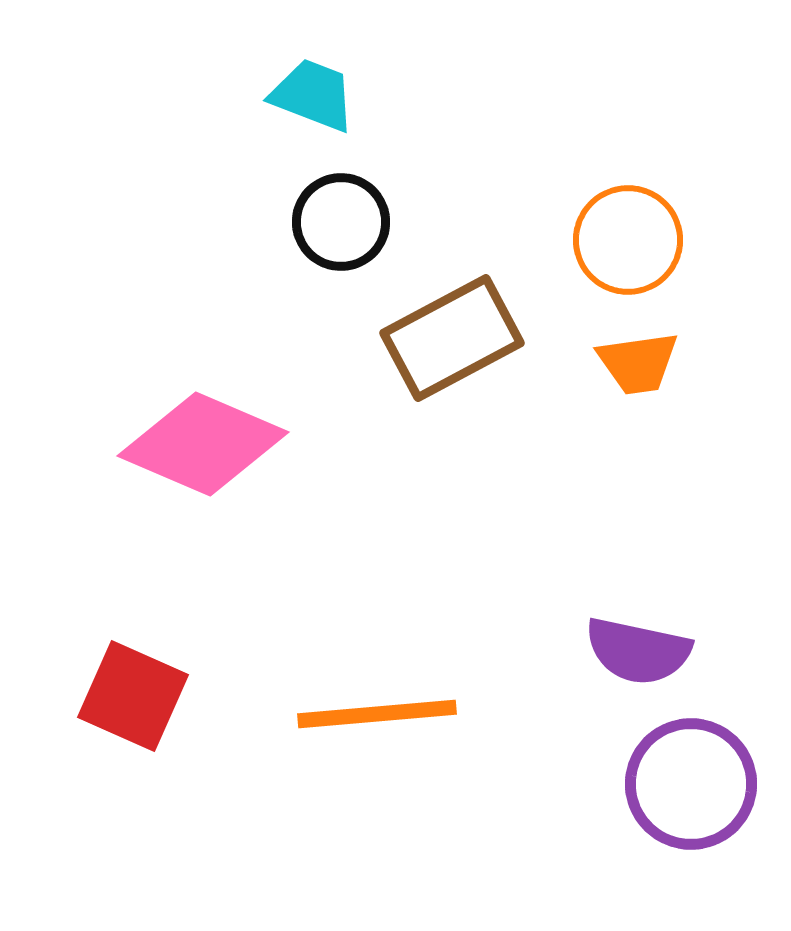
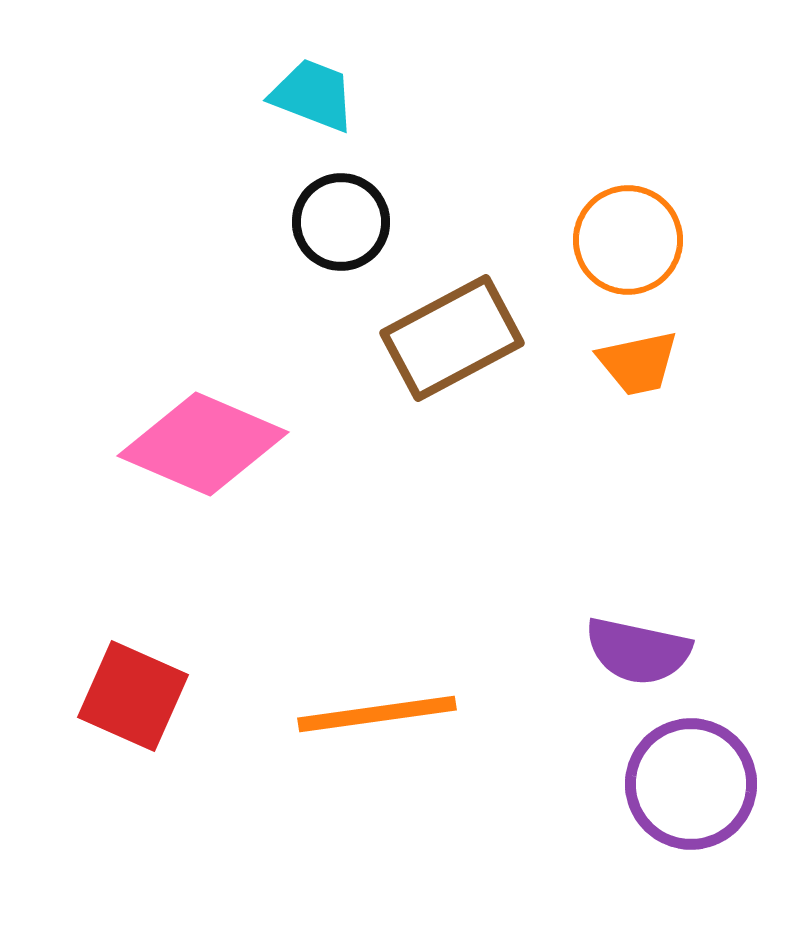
orange trapezoid: rotated 4 degrees counterclockwise
orange line: rotated 3 degrees counterclockwise
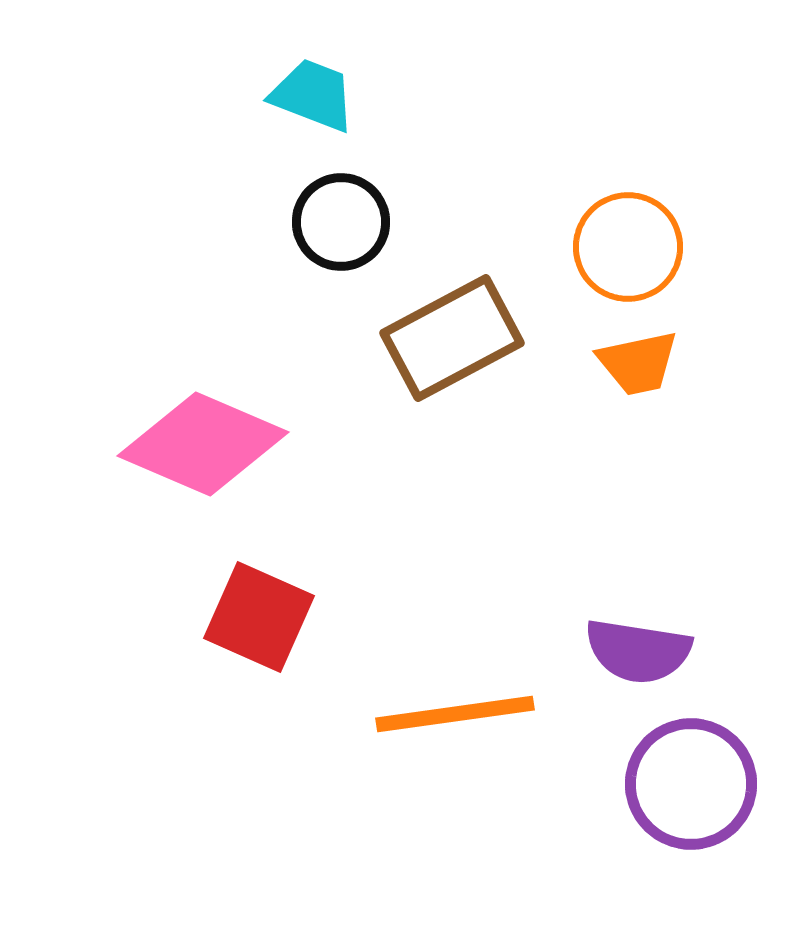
orange circle: moved 7 px down
purple semicircle: rotated 3 degrees counterclockwise
red square: moved 126 px right, 79 px up
orange line: moved 78 px right
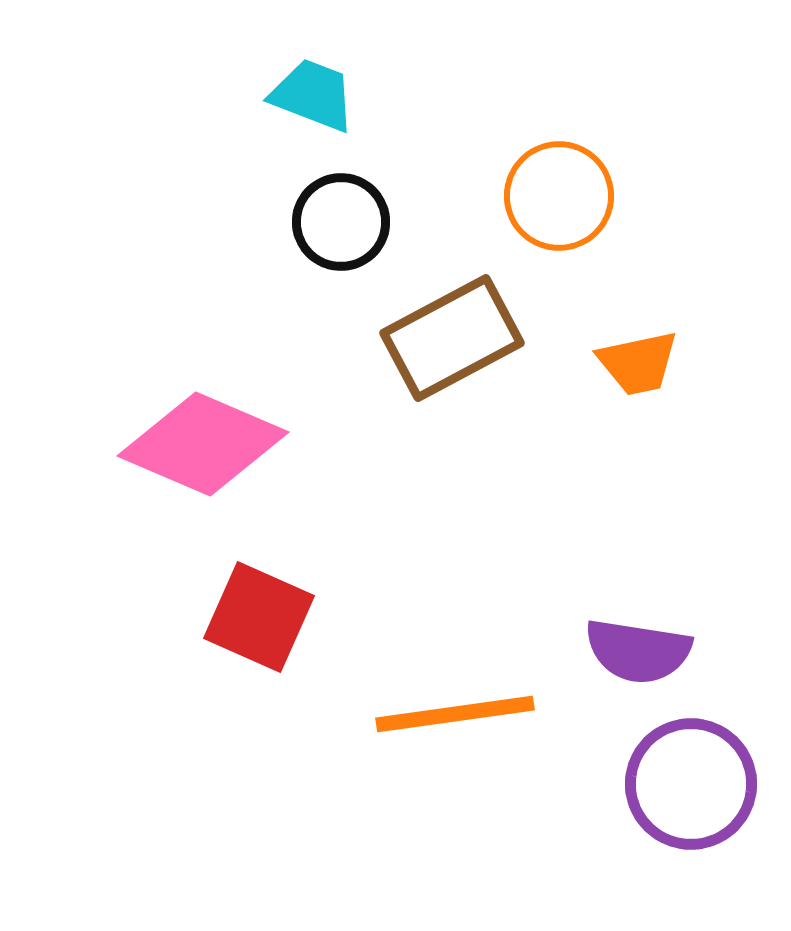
orange circle: moved 69 px left, 51 px up
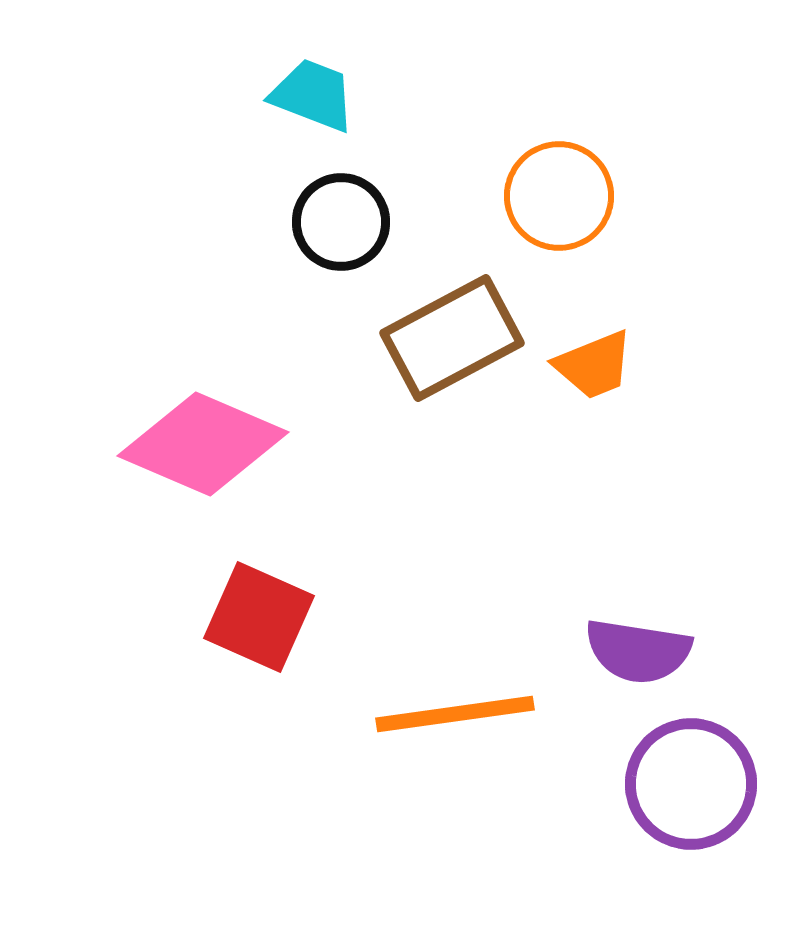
orange trapezoid: moved 44 px left, 2 px down; rotated 10 degrees counterclockwise
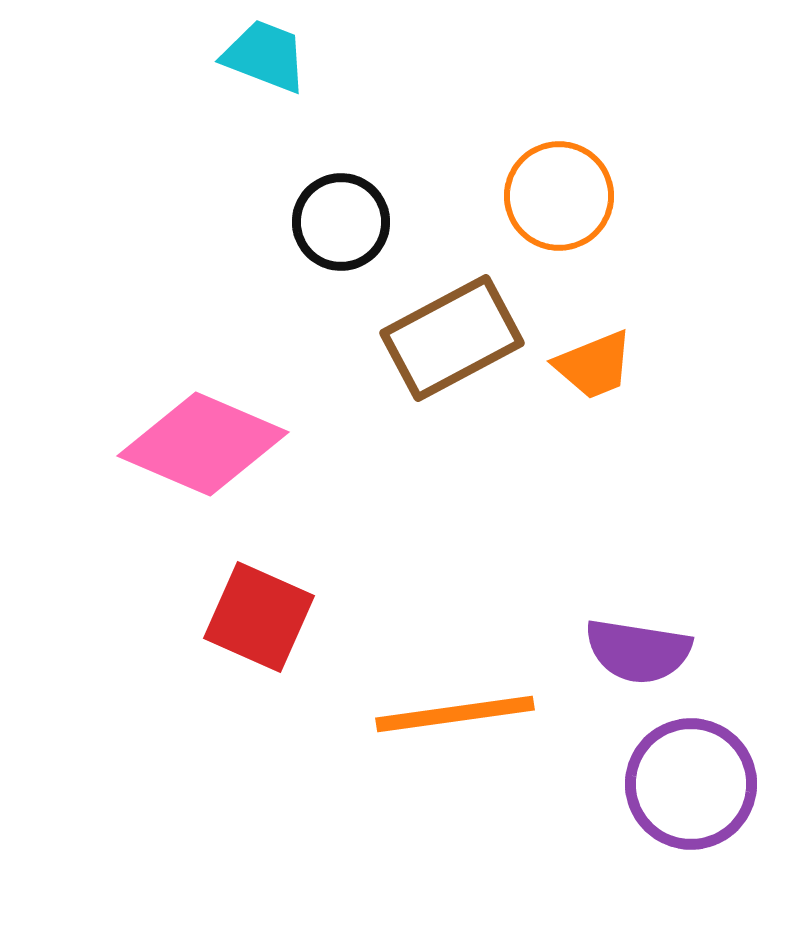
cyan trapezoid: moved 48 px left, 39 px up
